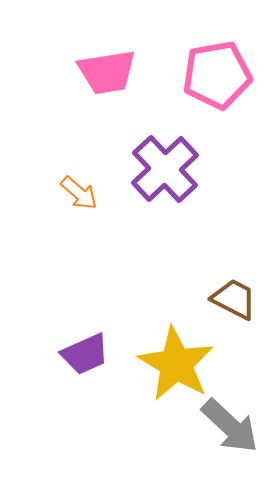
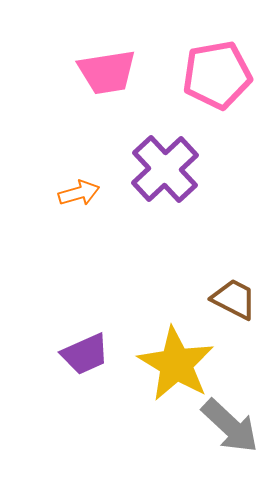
orange arrow: rotated 57 degrees counterclockwise
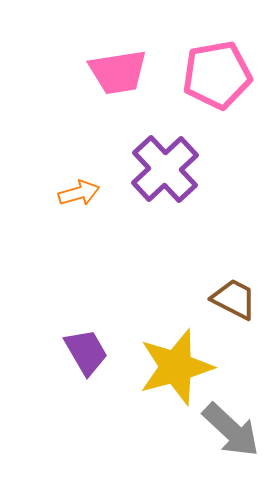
pink trapezoid: moved 11 px right
purple trapezoid: moved 1 px right, 2 px up; rotated 96 degrees counterclockwise
yellow star: moved 3 px down; rotated 26 degrees clockwise
gray arrow: moved 1 px right, 4 px down
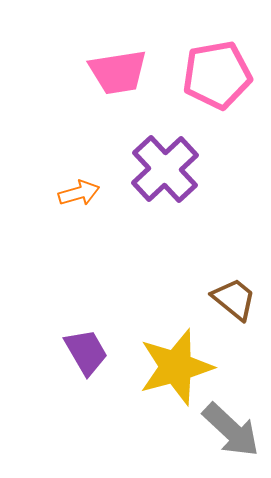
brown trapezoid: rotated 12 degrees clockwise
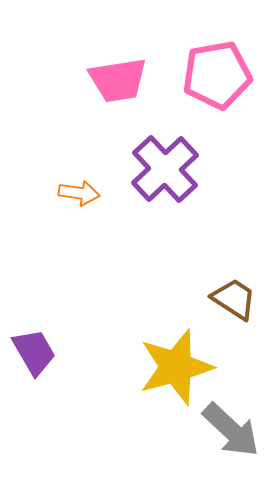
pink trapezoid: moved 8 px down
orange arrow: rotated 24 degrees clockwise
brown trapezoid: rotated 6 degrees counterclockwise
purple trapezoid: moved 52 px left
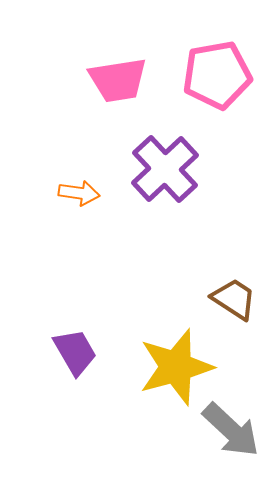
purple trapezoid: moved 41 px right
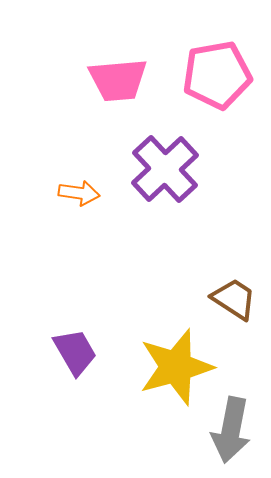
pink trapezoid: rotated 4 degrees clockwise
gray arrow: rotated 58 degrees clockwise
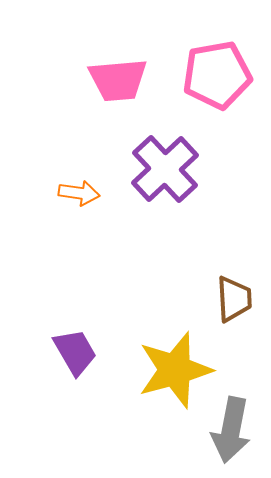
brown trapezoid: rotated 54 degrees clockwise
yellow star: moved 1 px left, 3 px down
